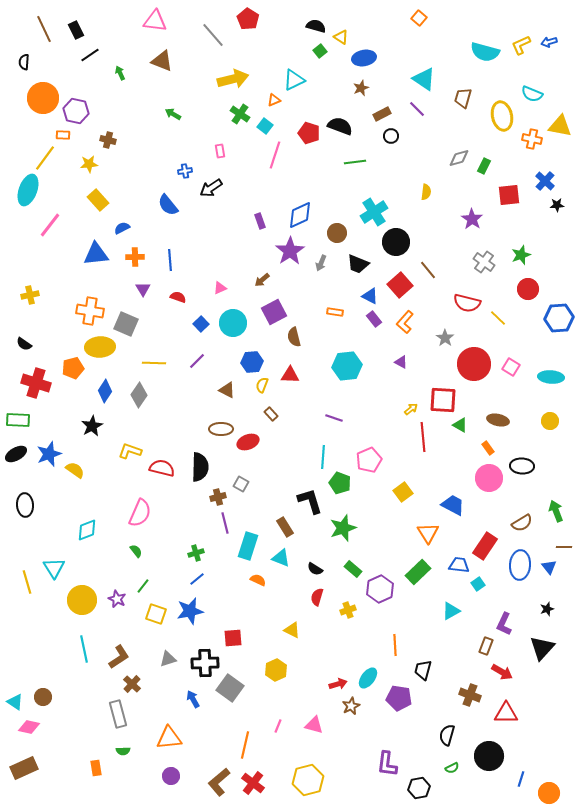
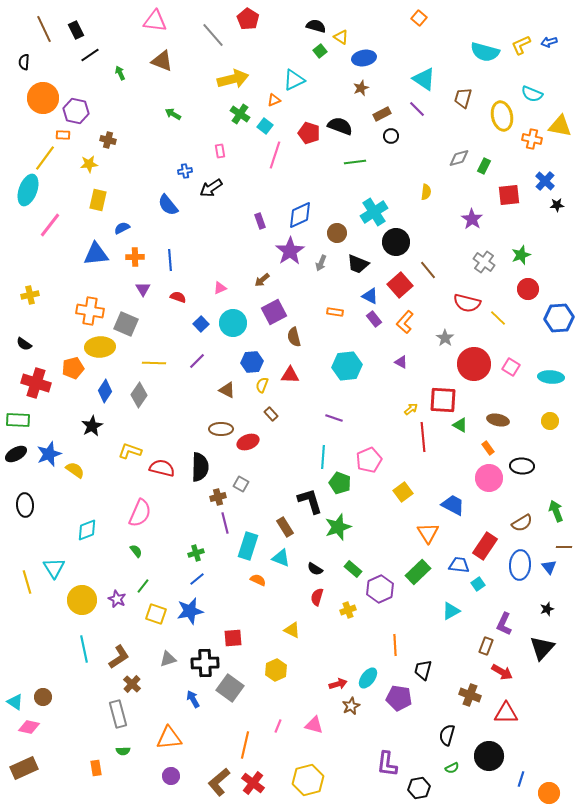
yellow rectangle at (98, 200): rotated 55 degrees clockwise
green star at (343, 528): moved 5 px left, 1 px up
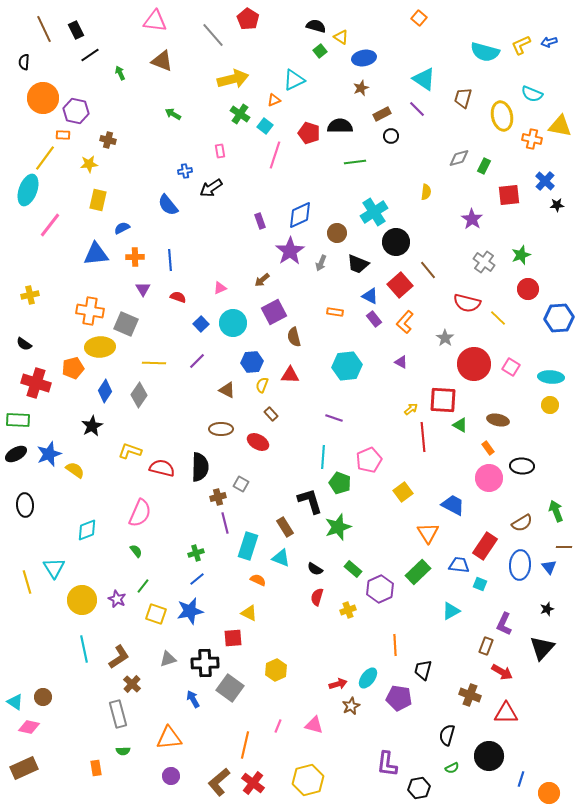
black semicircle at (340, 126): rotated 20 degrees counterclockwise
yellow circle at (550, 421): moved 16 px up
red ellipse at (248, 442): moved 10 px right; rotated 50 degrees clockwise
cyan square at (478, 584): moved 2 px right; rotated 32 degrees counterclockwise
yellow triangle at (292, 630): moved 43 px left, 17 px up
